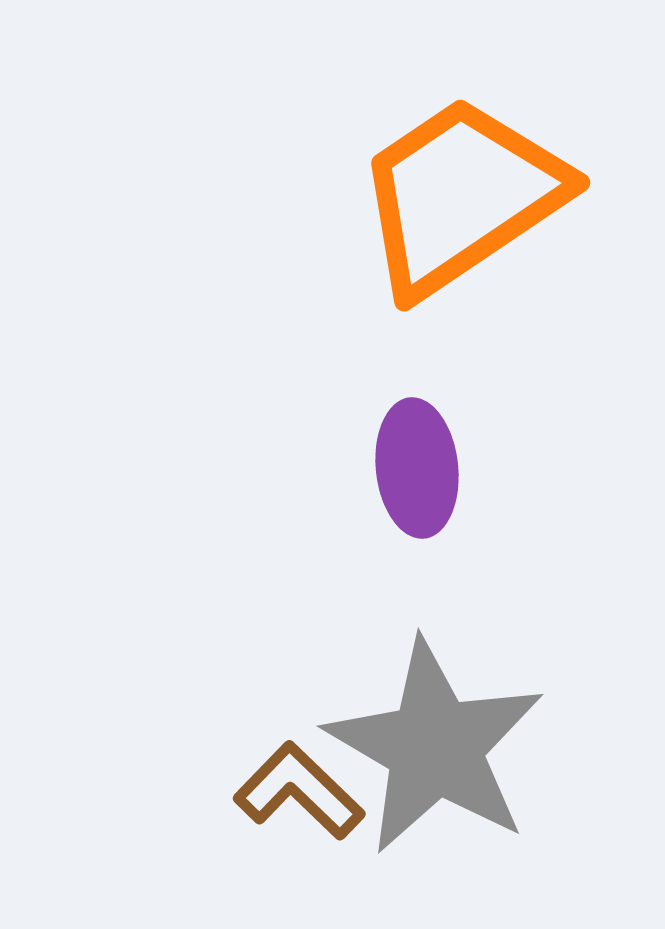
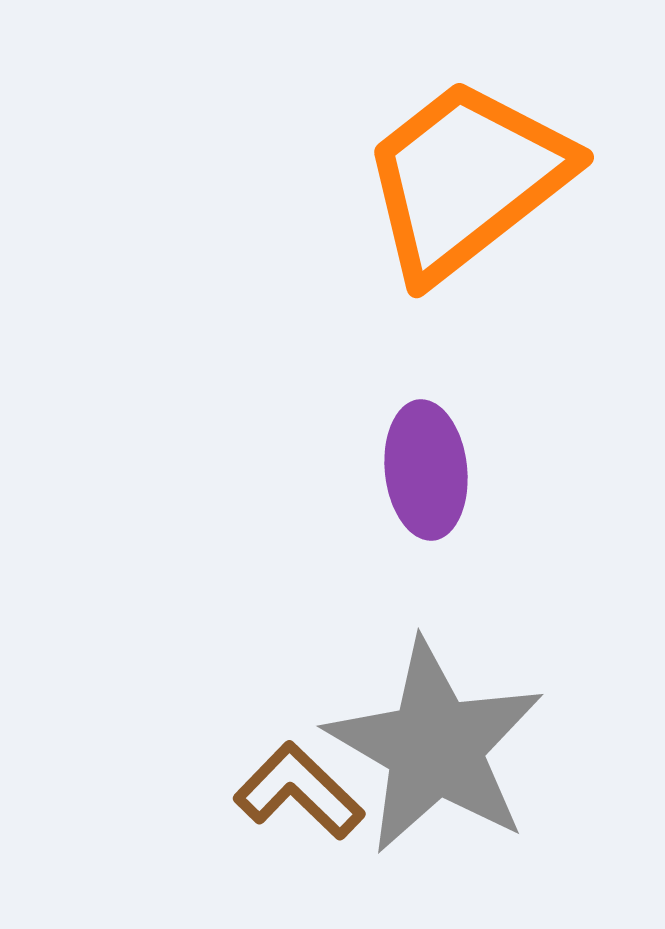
orange trapezoid: moved 5 px right, 17 px up; rotated 4 degrees counterclockwise
purple ellipse: moved 9 px right, 2 px down
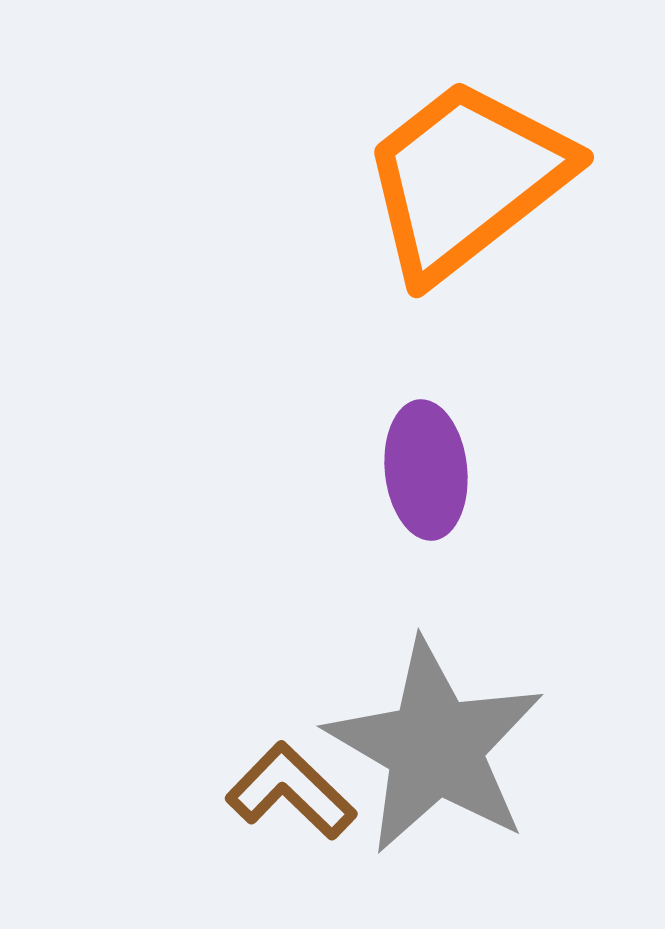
brown L-shape: moved 8 px left
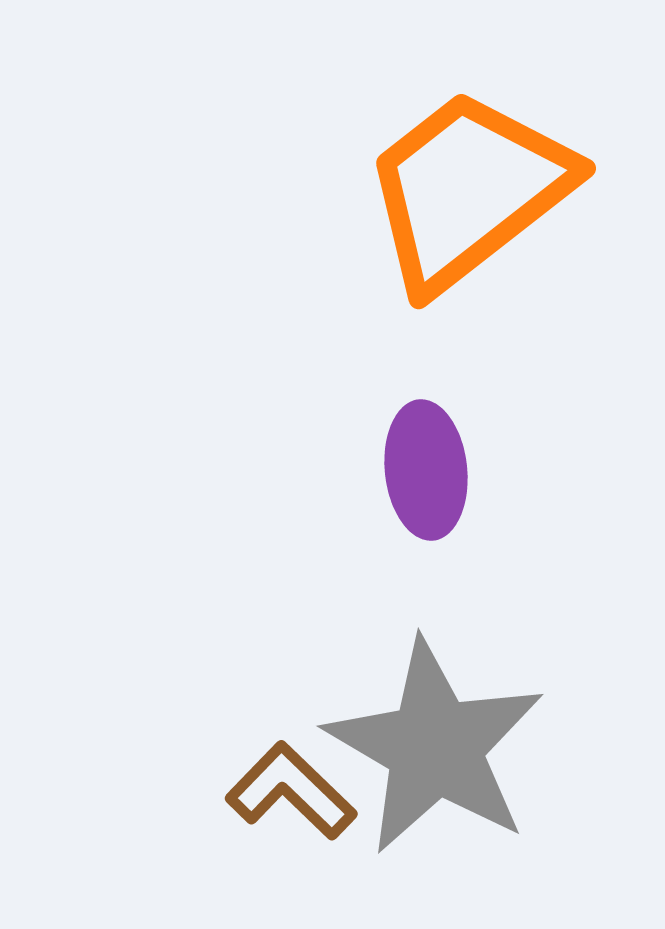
orange trapezoid: moved 2 px right, 11 px down
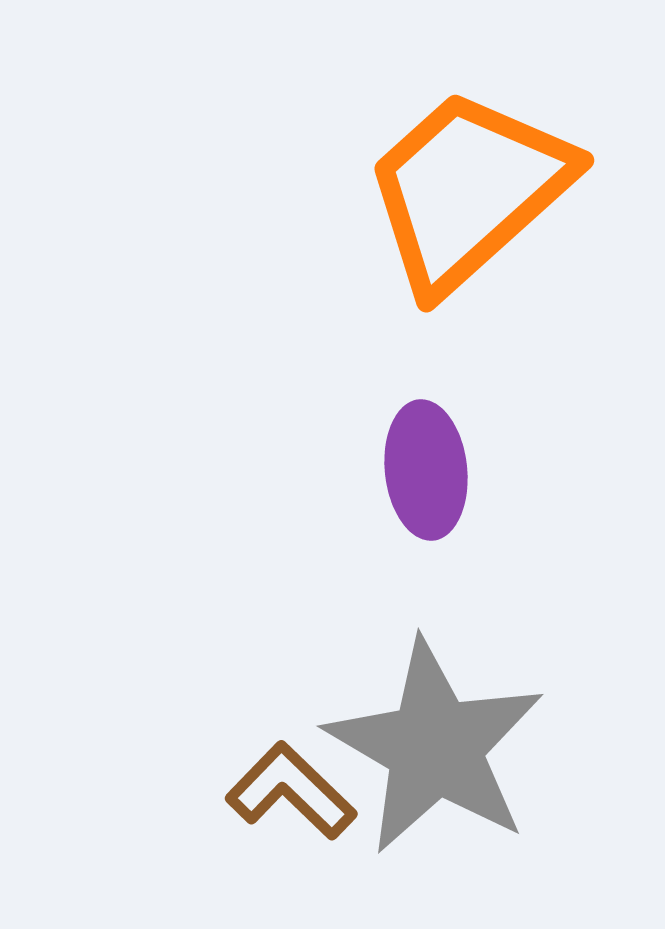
orange trapezoid: rotated 4 degrees counterclockwise
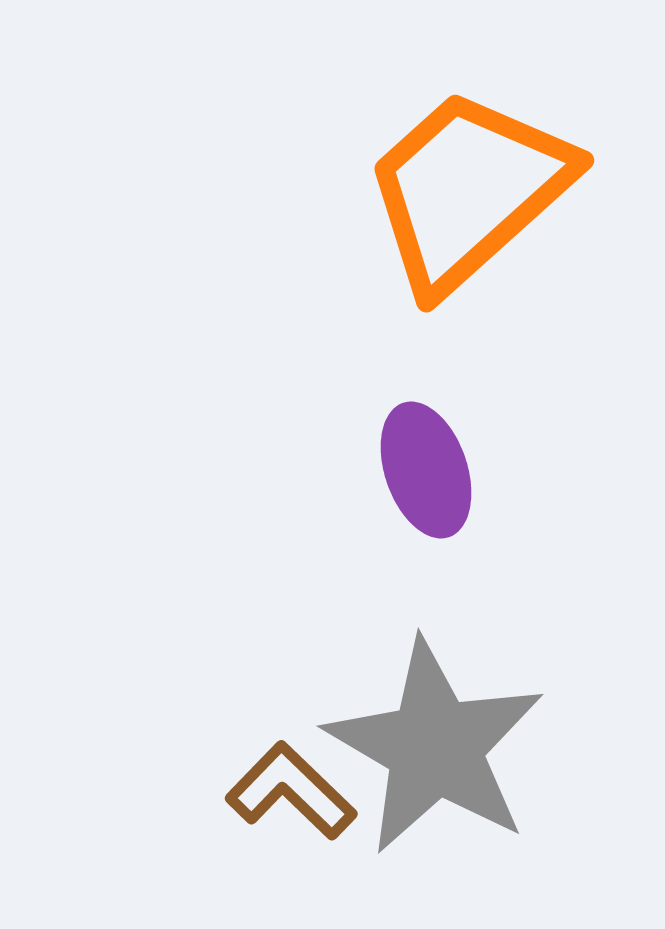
purple ellipse: rotated 13 degrees counterclockwise
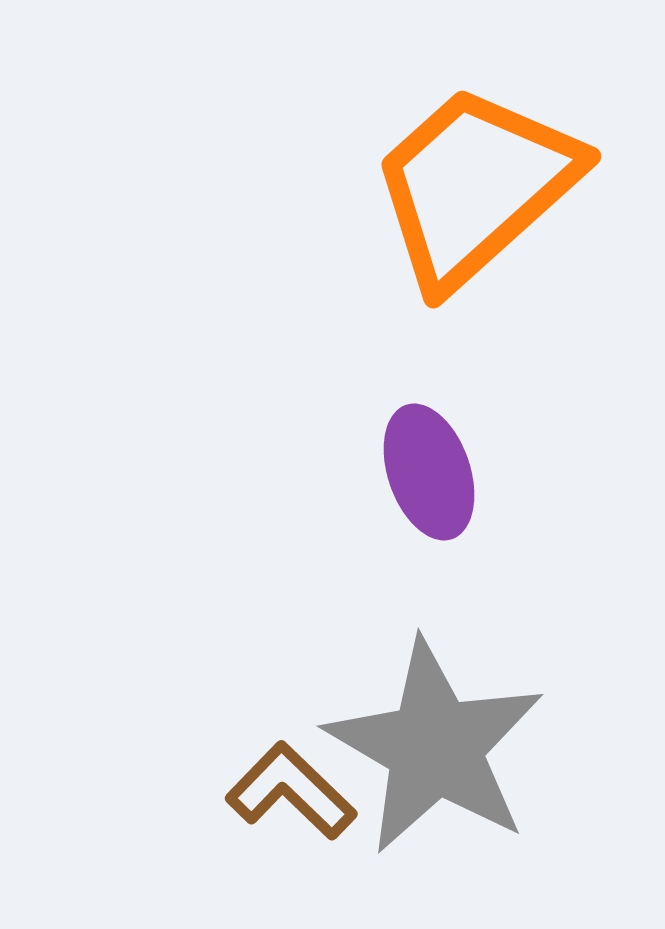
orange trapezoid: moved 7 px right, 4 px up
purple ellipse: moved 3 px right, 2 px down
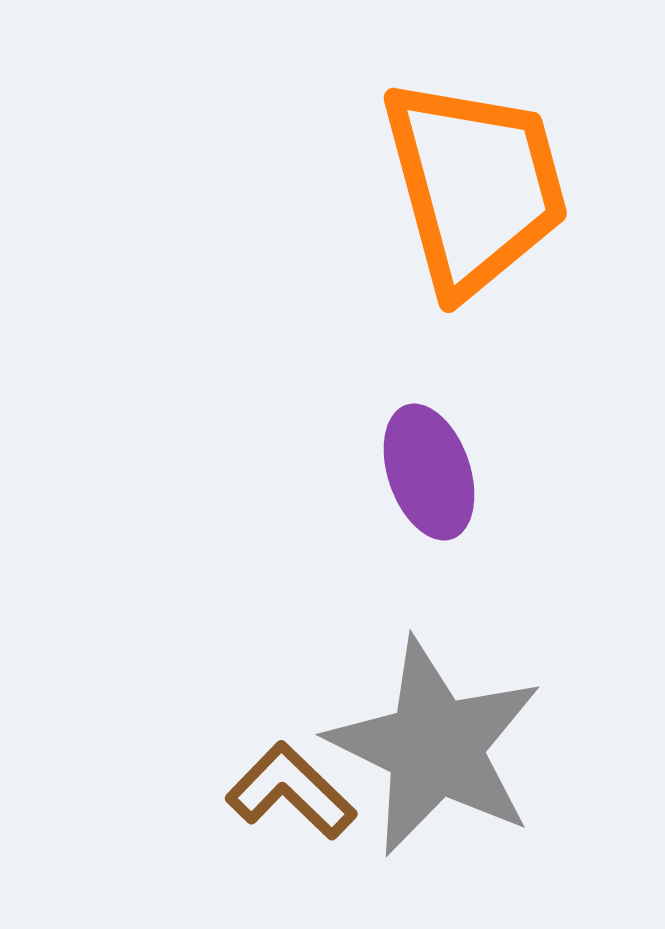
orange trapezoid: rotated 117 degrees clockwise
gray star: rotated 4 degrees counterclockwise
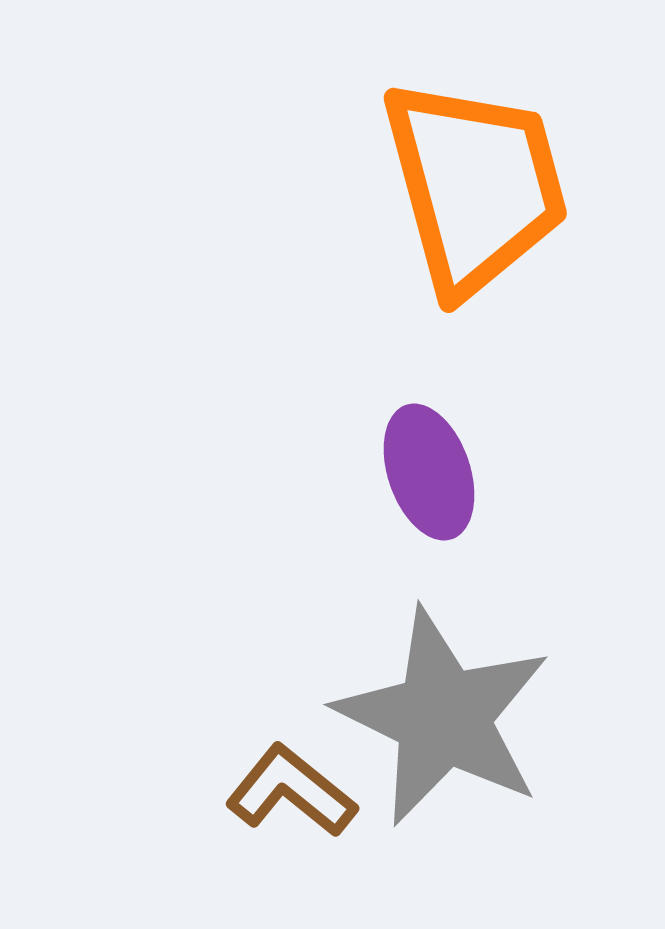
gray star: moved 8 px right, 30 px up
brown L-shape: rotated 5 degrees counterclockwise
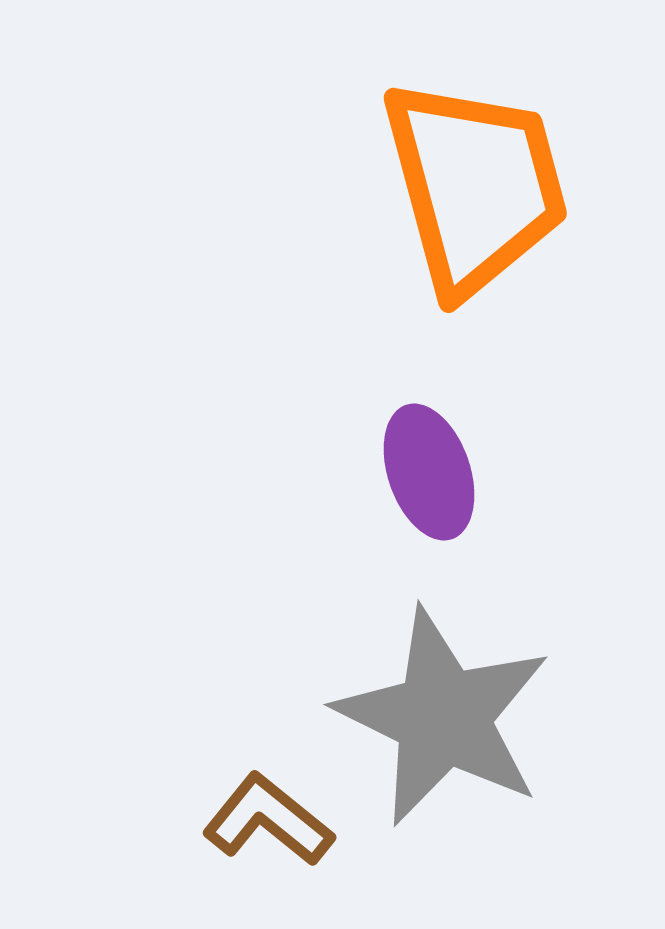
brown L-shape: moved 23 px left, 29 px down
